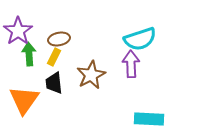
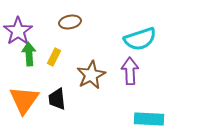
brown ellipse: moved 11 px right, 17 px up
purple arrow: moved 1 px left, 7 px down
black trapezoid: moved 3 px right, 16 px down
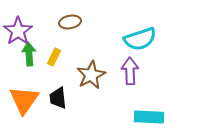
black trapezoid: moved 1 px right, 1 px up
cyan rectangle: moved 2 px up
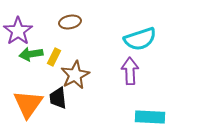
green arrow: moved 2 px right; rotated 95 degrees counterclockwise
brown star: moved 16 px left
orange triangle: moved 4 px right, 4 px down
cyan rectangle: moved 1 px right
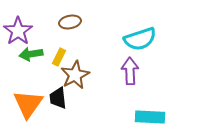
yellow rectangle: moved 5 px right
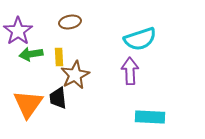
yellow rectangle: rotated 30 degrees counterclockwise
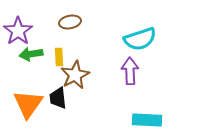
cyan rectangle: moved 3 px left, 3 px down
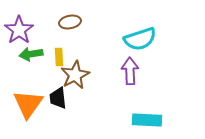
purple star: moved 1 px right, 1 px up
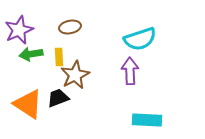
brown ellipse: moved 5 px down
purple star: rotated 12 degrees clockwise
black trapezoid: rotated 75 degrees clockwise
orange triangle: rotated 32 degrees counterclockwise
